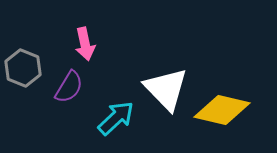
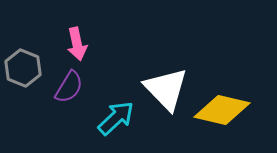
pink arrow: moved 8 px left
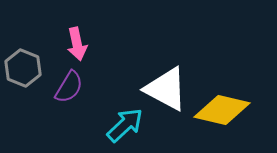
white triangle: rotated 18 degrees counterclockwise
cyan arrow: moved 9 px right, 7 px down
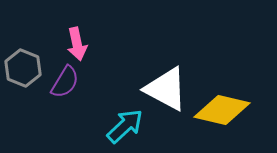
purple semicircle: moved 4 px left, 5 px up
cyan arrow: moved 1 px down
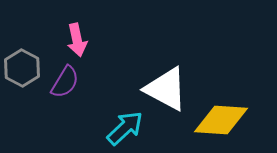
pink arrow: moved 4 px up
gray hexagon: moved 1 px left; rotated 6 degrees clockwise
yellow diamond: moved 1 px left, 10 px down; rotated 10 degrees counterclockwise
cyan arrow: moved 2 px down
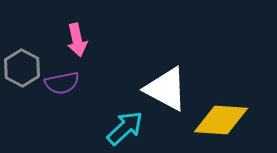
purple semicircle: moved 3 px left, 1 px down; rotated 48 degrees clockwise
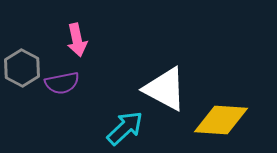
white triangle: moved 1 px left
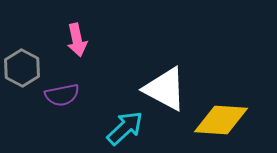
purple semicircle: moved 12 px down
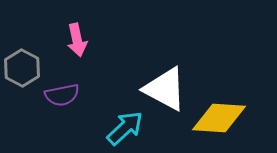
yellow diamond: moved 2 px left, 2 px up
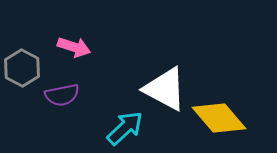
pink arrow: moved 3 px left, 7 px down; rotated 60 degrees counterclockwise
yellow diamond: rotated 46 degrees clockwise
